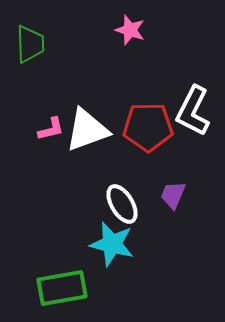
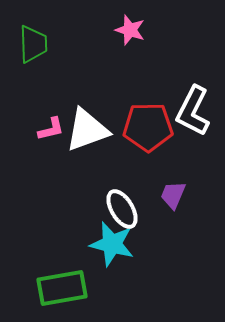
green trapezoid: moved 3 px right
white ellipse: moved 5 px down
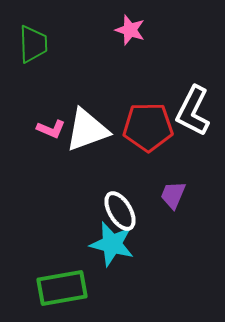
pink L-shape: rotated 36 degrees clockwise
white ellipse: moved 2 px left, 2 px down
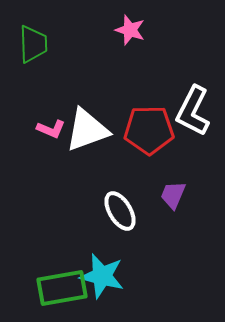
red pentagon: moved 1 px right, 3 px down
cyan star: moved 10 px left, 32 px down
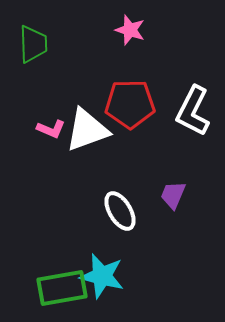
red pentagon: moved 19 px left, 26 px up
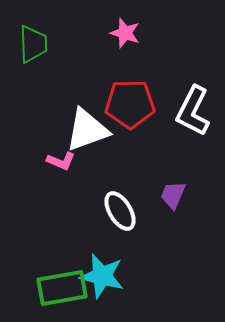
pink star: moved 5 px left, 3 px down
pink L-shape: moved 10 px right, 32 px down
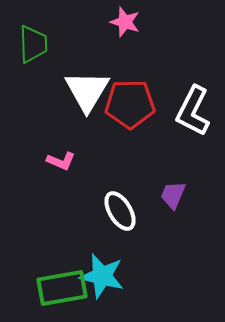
pink star: moved 11 px up
white triangle: moved 39 px up; rotated 39 degrees counterclockwise
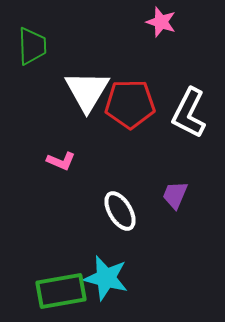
pink star: moved 36 px right
green trapezoid: moved 1 px left, 2 px down
white L-shape: moved 4 px left, 2 px down
purple trapezoid: moved 2 px right
cyan star: moved 4 px right, 2 px down
green rectangle: moved 1 px left, 3 px down
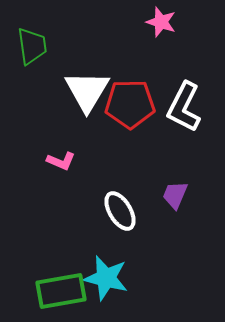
green trapezoid: rotated 6 degrees counterclockwise
white L-shape: moved 5 px left, 6 px up
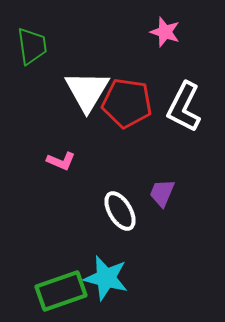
pink star: moved 4 px right, 10 px down
red pentagon: moved 3 px left, 1 px up; rotated 9 degrees clockwise
purple trapezoid: moved 13 px left, 2 px up
green rectangle: rotated 9 degrees counterclockwise
